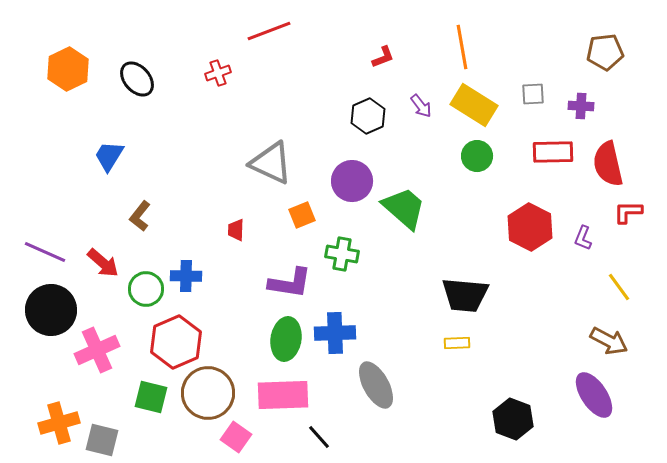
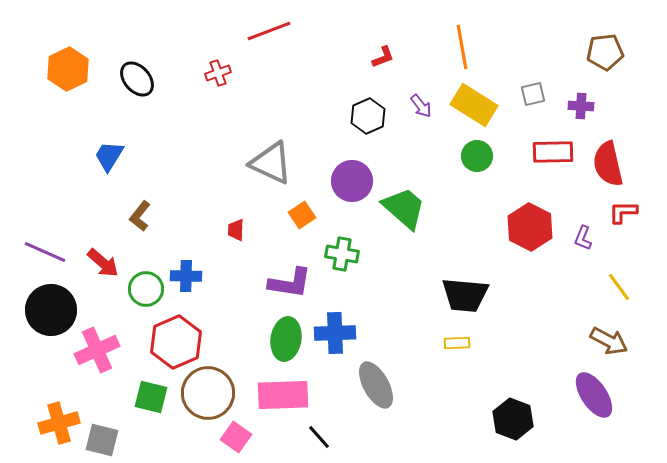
gray square at (533, 94): rotated 10 degrees counterclockwise
red L-shape at (628, 212): moved 5 px left
orange square at (302, 215): rotated 12 degrees counterclockwise
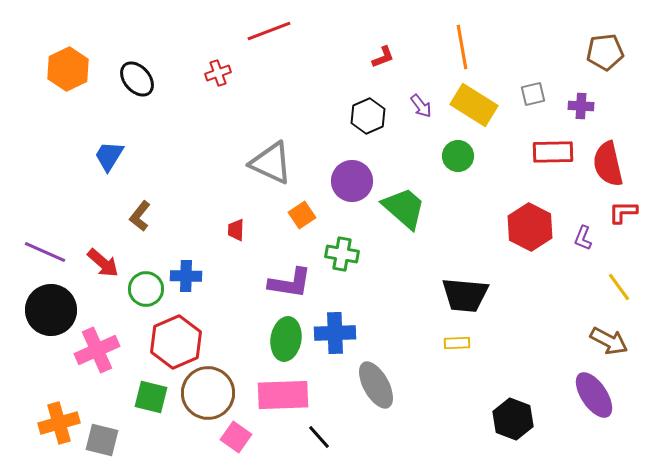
green circle at (477, 156): moved 19 px left
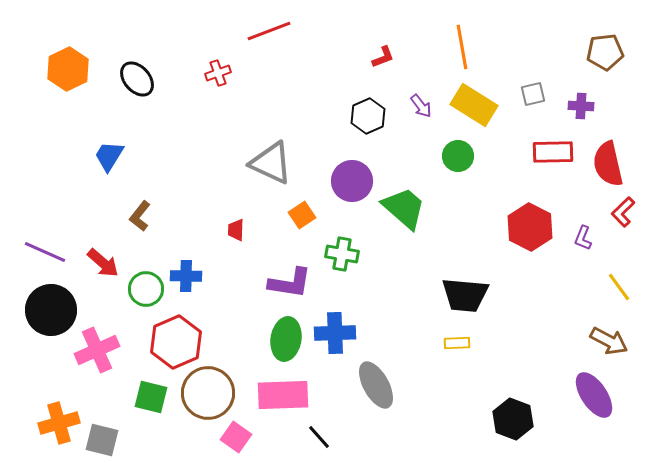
red L-shape at (623, 212): rotated 44 degrees counterclockwise
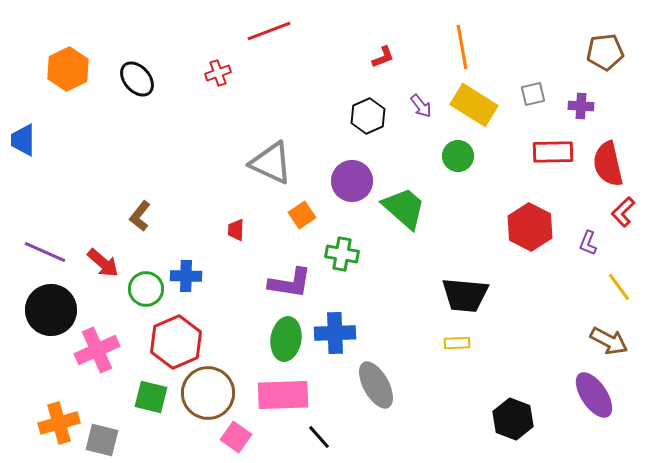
blue trapezoid at (109, 156): moved 86 px left, 16 px up; rotated 32 degrees counterclockwise
purple L-shape at (583, 238): moved 5 px right, 5 px down
